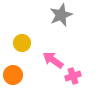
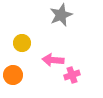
pink arrow: rotated 30 degrees counterclockwise
pink cross: moved 1 px left, 1 px up
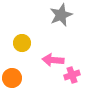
orange circle: moved 1 px left, 3 px down
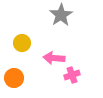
gray star: rotated 10 degrees counterclockwise
pink arrow: moved 1 px right, 2 px up
orange circle: moved 2 px right
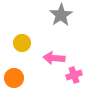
pink cross: moved 2 px right
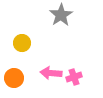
pink arrow: moved 3 px left, 15 px down
pink cross: moved 2 px down
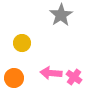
pink cross: rotated 35 degrees counterclockwise
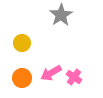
pink arrow: rotated 35 degrees counterclockwise
orange circle: moved 8 px right
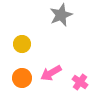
gray star: rotated 10 degrees clockwise
yellow circle: moved 1 px down
pink cross: moved 6 px right, 5 px down
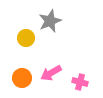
gray star: moved 11 px left, 6 px down
yellow circle: moved 4 px right, 6 px up
pink cross: rotated 21 degrees counterclockwise
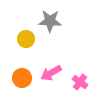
gray star: rotated 25 degrees clockwise
yellow circle: moved 1 px down
pink cross: rotated 21 degrees clockwise
